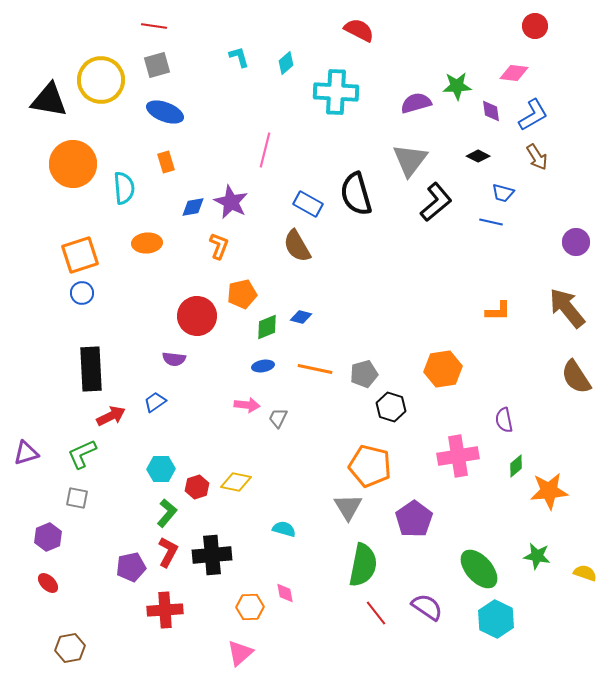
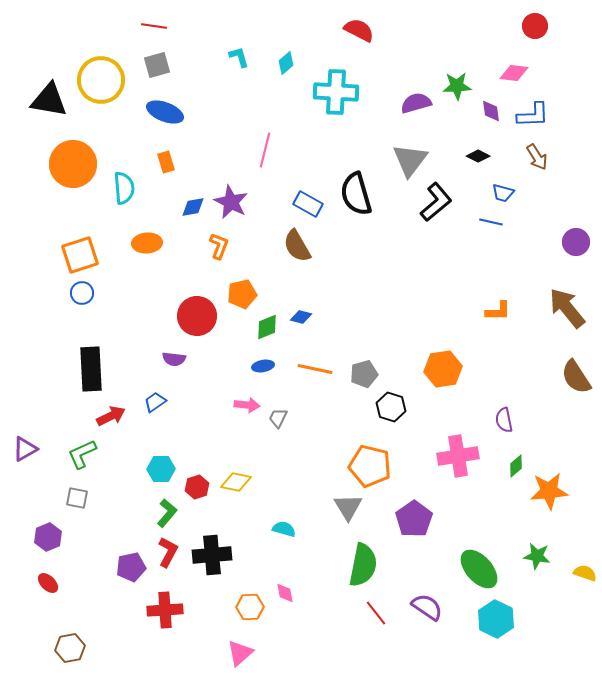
blue L-shape at (533, 115): rotated 28 degrees clockwise
purple triangle at (26, 453): moved 1 px left, 4 px up; rotated 12 degrees counterclockwise
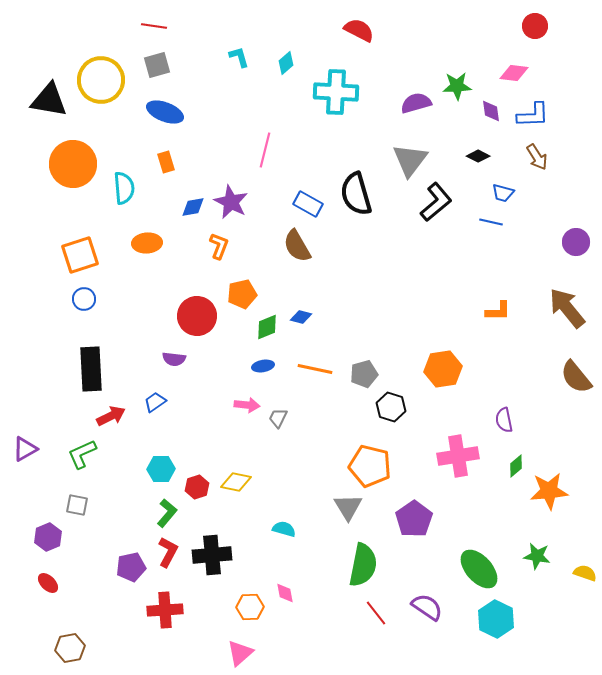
blue circle at (82, 293): moved 2 px right, 6 px down
brown semicircle at (576, 377): rotated 6 degrees counterclockwise
gray square at (77, 498): moved 7 px down
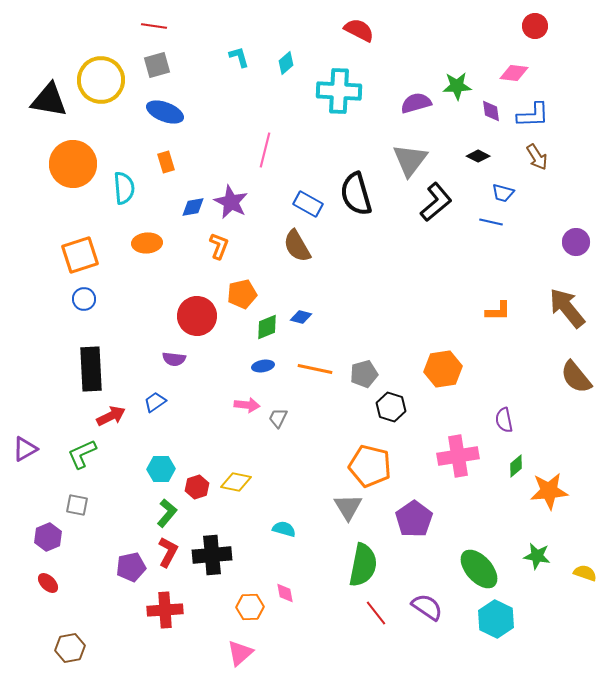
cyan cross at (336, 92): moved 3 px right, 1 px up
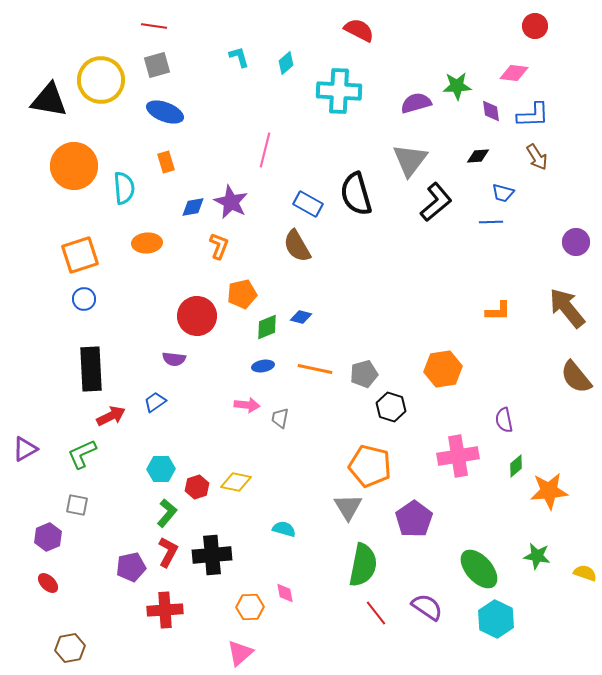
black diamond at (478, 156): rotated 30 degrees counterclockwise
orange circle at (73, 164): moved 1 px right, 2 px down
blue line at (491, 222): rotated 15 degrees counterclockwise
gray trapezoid at (278, 418): moved 2 px right; rotated 15 degrees counterclockwise
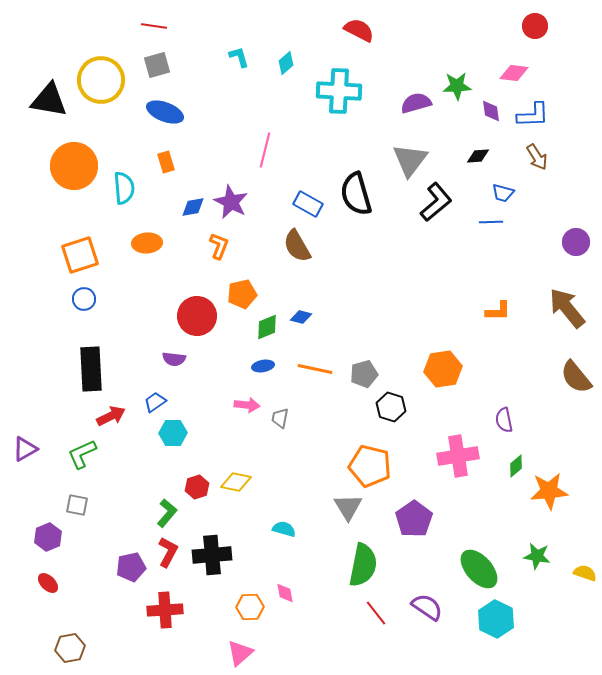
cyan hexagon at (161, 469): moved 12 px right, 36 px up
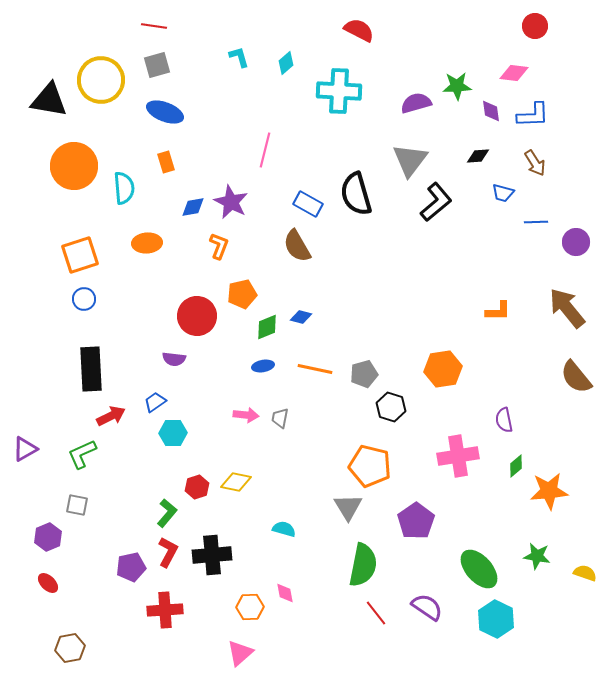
brown arrow at (537, 157): moved 2 px left, 6 px down
blue line at (491, 222): moved 45 px right
pink arrow at (247, 405): moved 1 px left, 10 px down
purple pentagon at (414, 519): moved 2 px right, 2 px down
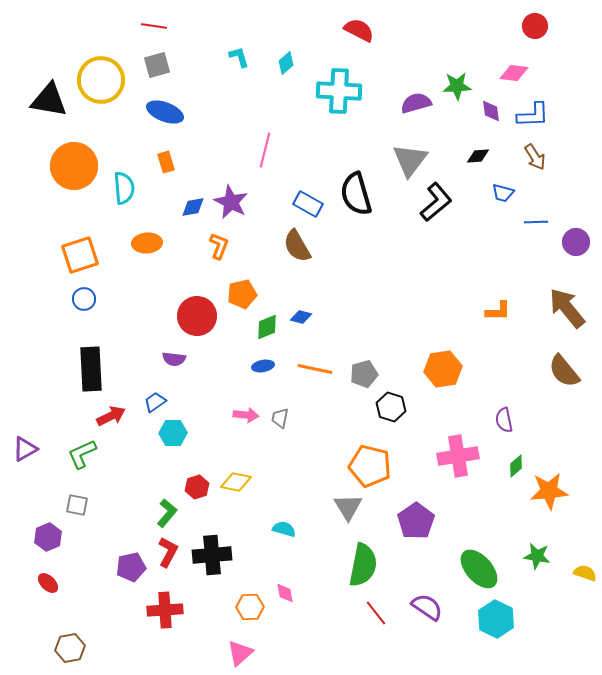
brown arrow at (535, 163): moved 6 px up
brown semicircle at (576, 377): moved 12 px left, 6 px up
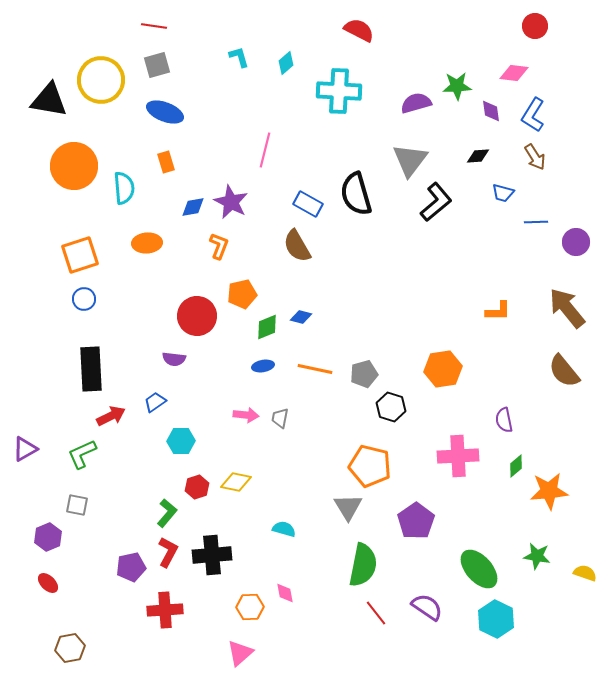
blue L-shape at (533, 115): rotated 124 degrees clockwise
cyan hexagon at (173, 433): moved 8 px right, 8 px down
pink cross at (458, 456): rotated 6 degrees clockwise
